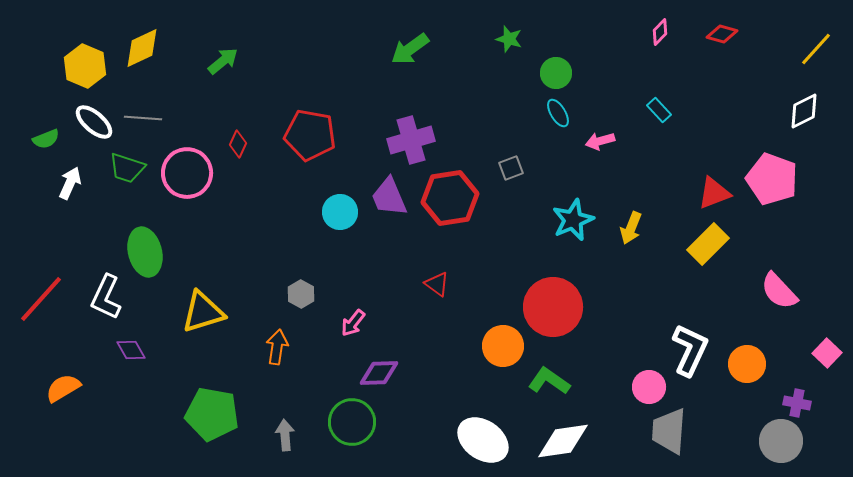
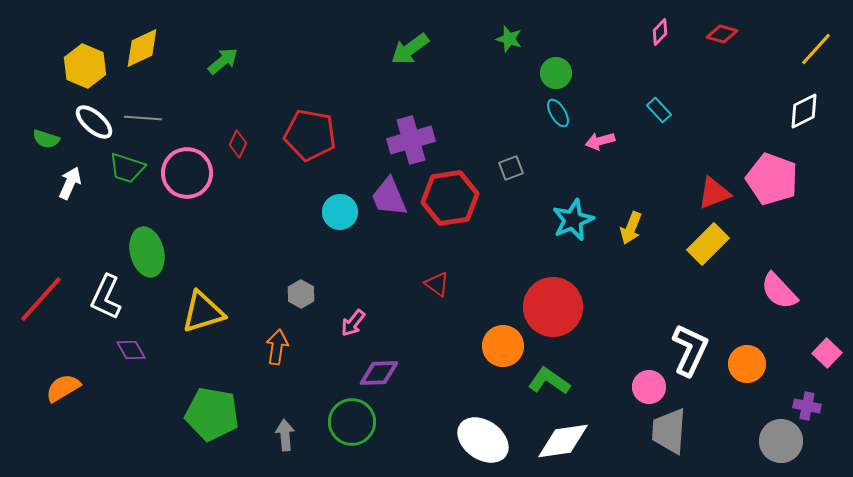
green semicircle at (46, 139): rotated 40 degrees clockwise
green ellipse at (145, 252): moved 2 px right
purple cross at (797, 403): moved 10 px right, 3 px down
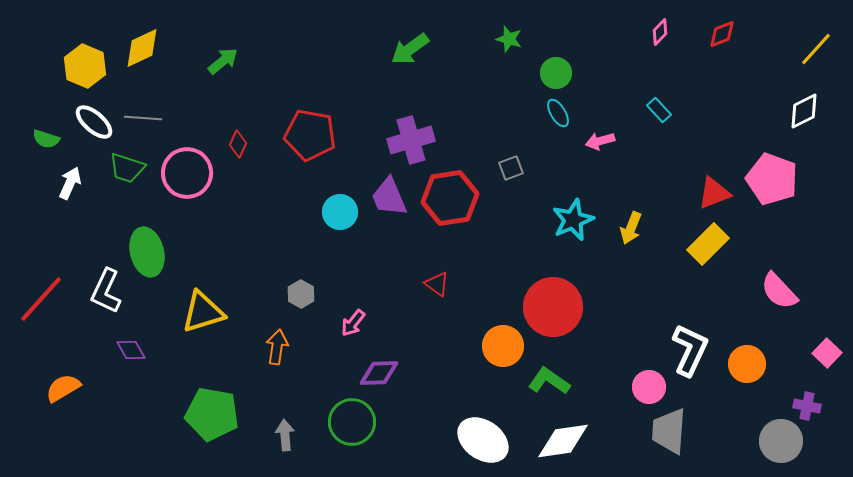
red diamond at (722, 34): rotated 36 degrees counterclockwise
white L-shape at (106, 297): moved 6 px up
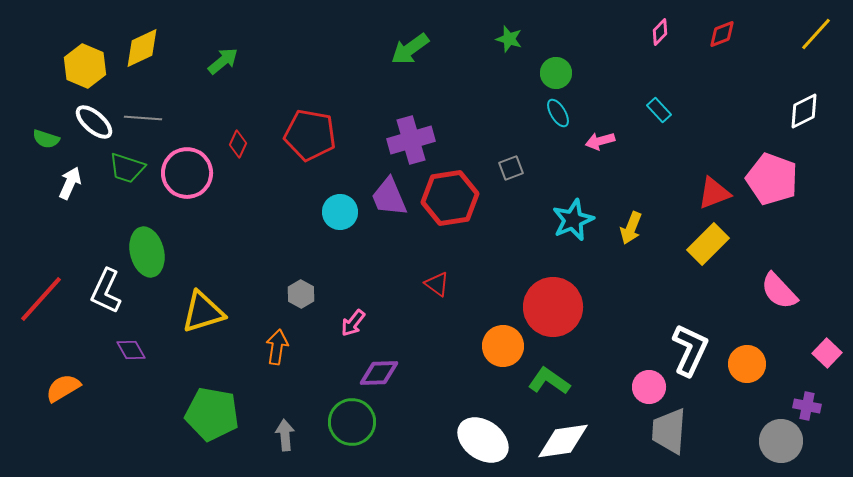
yellow line at (816, 49): moved 15 px up
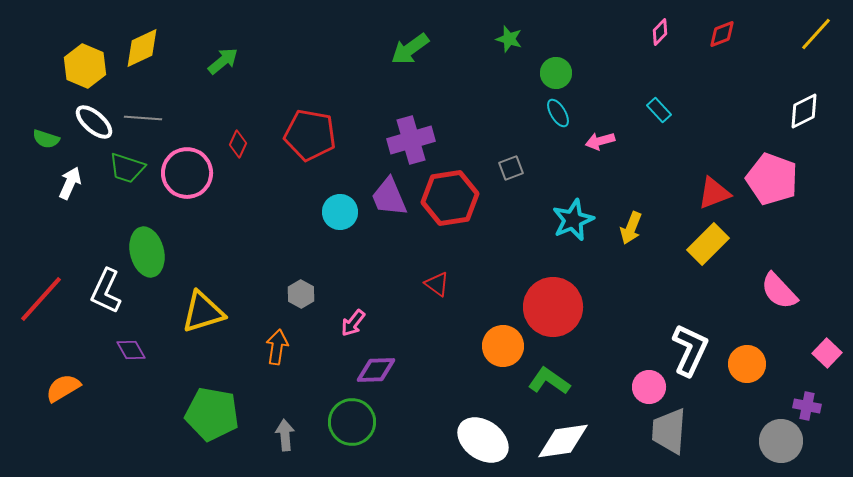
purple diamond at (379, 373): moved 3 px left, 3 px up
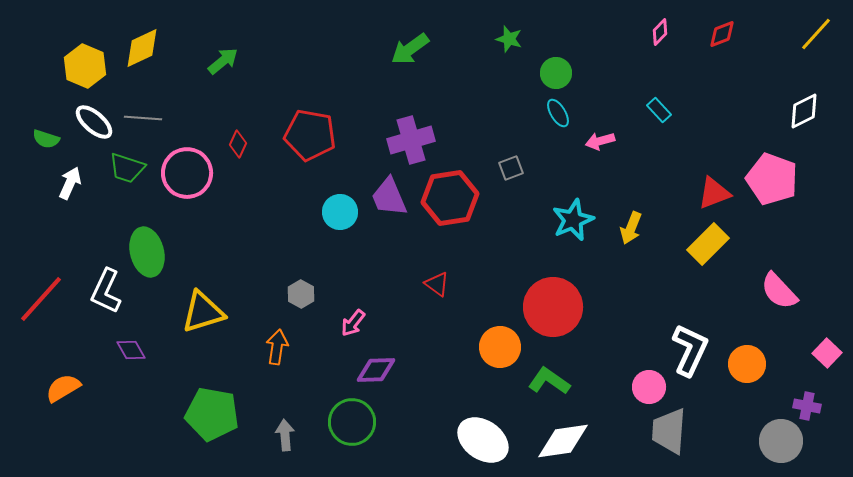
orange circle at (503, 346): moved 3 px left, 1 px down
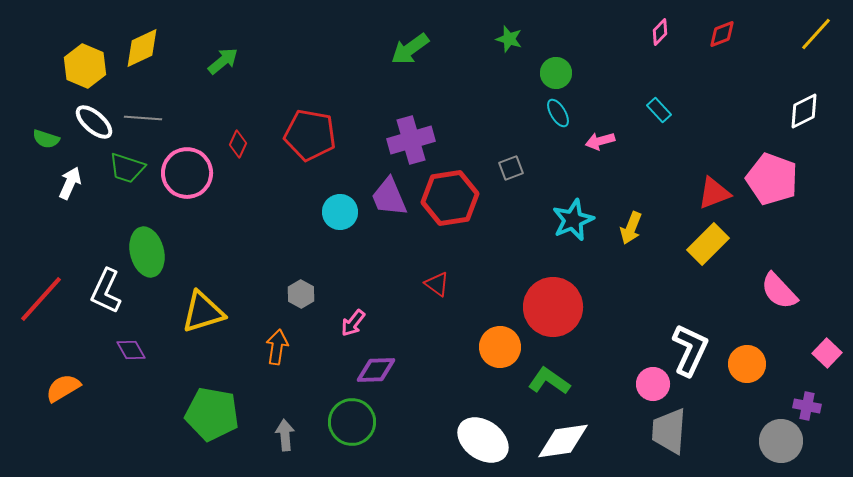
pink circle at (649, 387): moved 4 px right, 3 px up
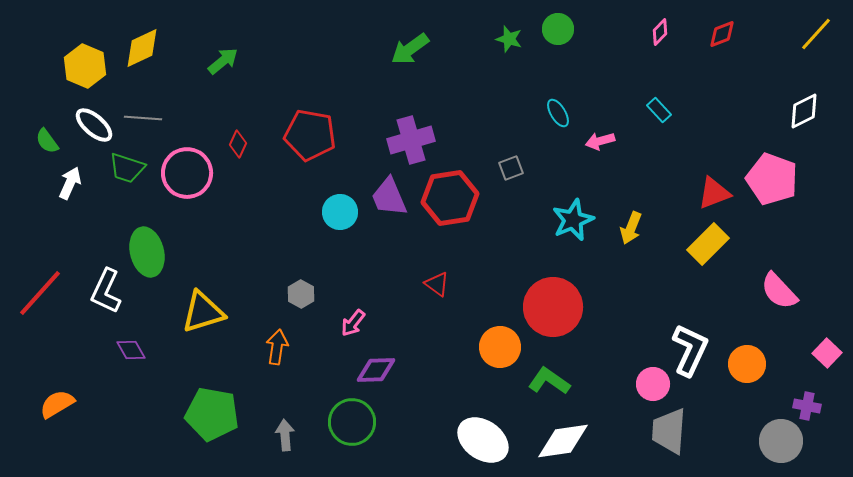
green circle at (556, 73): moved 2 px right, 44 px up
white ellipse at (94, 122): moved 3 px down
green semicircle at (46, 139): moved 1 px right, 2 px down; rotated 36 degrees clockwise
red line at (41, 299): moved 1 px left, 6 px up
orange semicircle at (63, 388): moved 6 px left, 16 px down
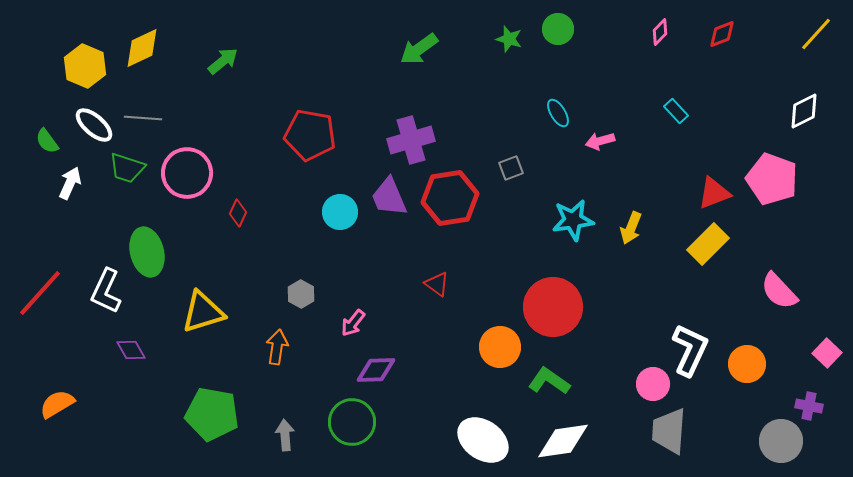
green arrow at (410, 49): moved 9 px right
cyan rectangle at (659, 110): moved 17 px right, 1 px down
red diamond at (238, 144): moved 69 px down
cyan star at (573, 220): rotated 15 degrees clockwise
purple cross at (807, 406): moved 2 px right
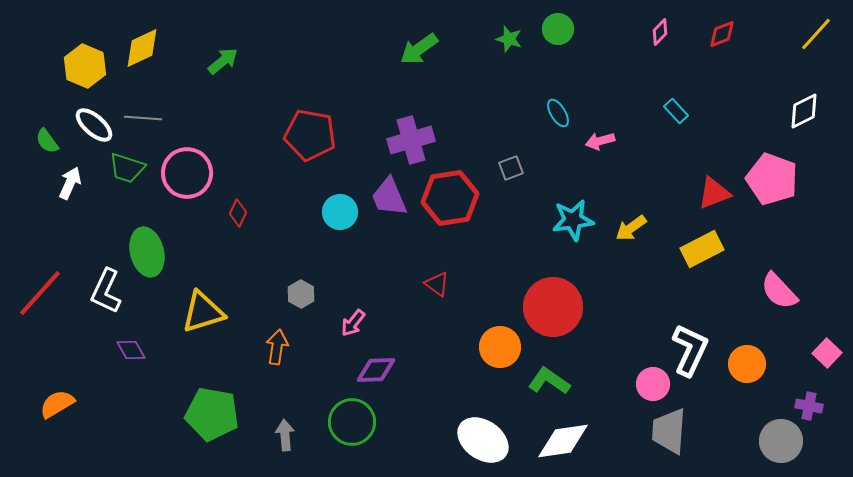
yellow arrow at (631, 228): rotated 32 degrees clockwise
yellow rectangle at (708, 244): moved 6 px left, 5 px down; rotated 18 degrees clockwise
